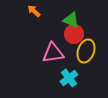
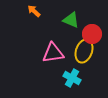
red circle: moved 18 px right
yellow ellipse: moved 2 px left
cyan cross: moved 3 px right; rotated 24 degrees counterclockwise
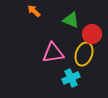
yellow ellipse: moved 3 px down
cyan cross: moved 1 px left; rotated 36 degrees clockwise
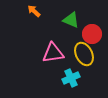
yellow ellipse: rotated 45 degrees counterclockwise
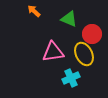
green triangle: moved 2 px left, 1 px up
pink triangle: moved 1 px up
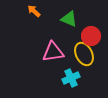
red circle: moved 1 px left, 2 px down
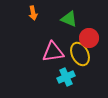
orange arrow: moved 1 px left, 2 px down; rotated 144 degrees counterclockwise
red circle: moved 2 px left, 2 px down
yellow ellipse: moved 4 px left
cyan cross: moved 5 px left, 1 px up
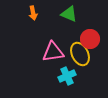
green triangle: moved 5 px up
red circle: moved 1 px right, 1 px down
cyan cross: moved 1 px right, 1 px up
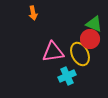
green triangle: moved 25 px right, 10 px down
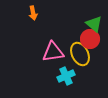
green triangle: rotated 18 degrees clockwise
cyan cross: moved 1 px left
